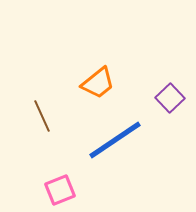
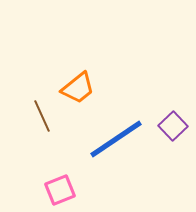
orange trapezoid: moved 20 px left, 5 px down
purple square: moved 3 px right, 28 px down
blue line: moved 1 px right, 1 px up
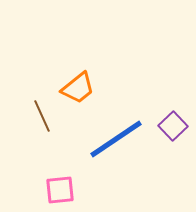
pink square: rotated 16 degrees clockwise
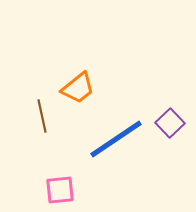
brown line: rotated 12 degrees clockwise
purple square: moved 3 px left, 3 px up
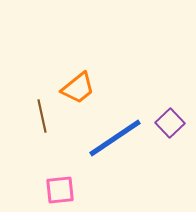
blue line: moved 1 px left, 1 px up
